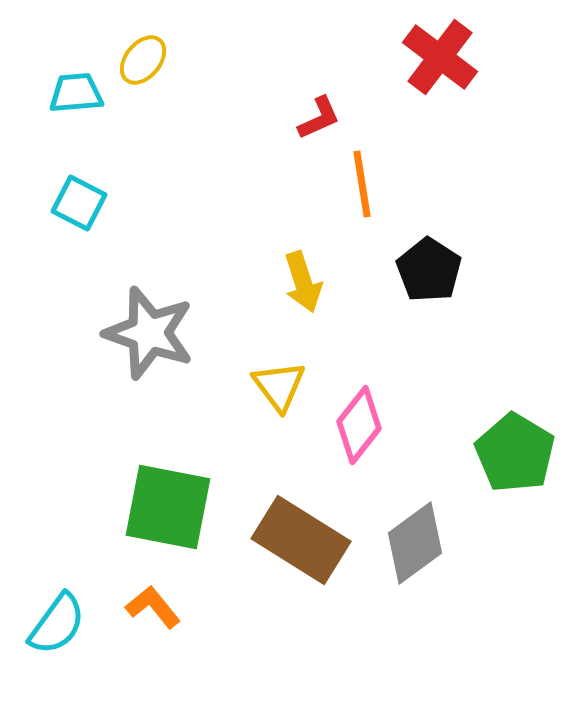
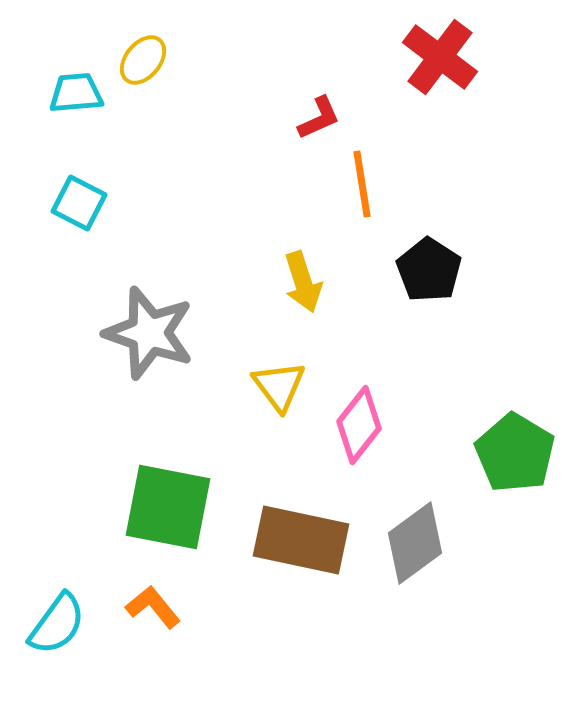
brown rectangle: rotated 20 degrees counterclockwise
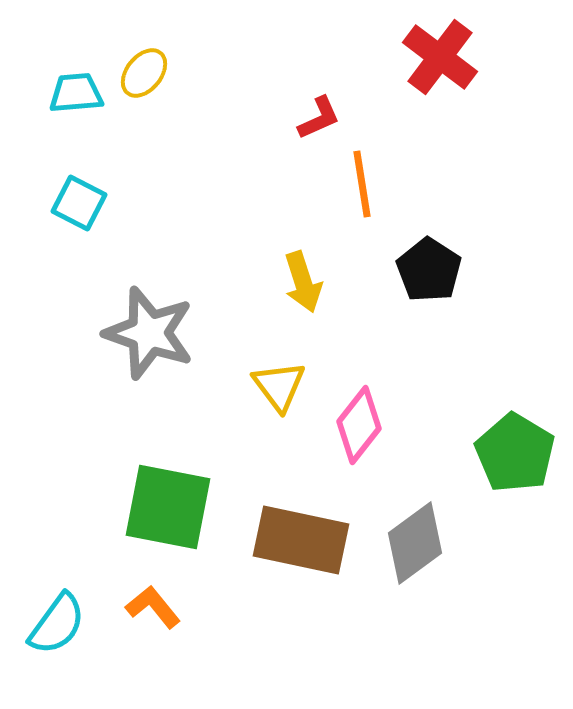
yellow ellipse: moved 1 px right, 13 px down
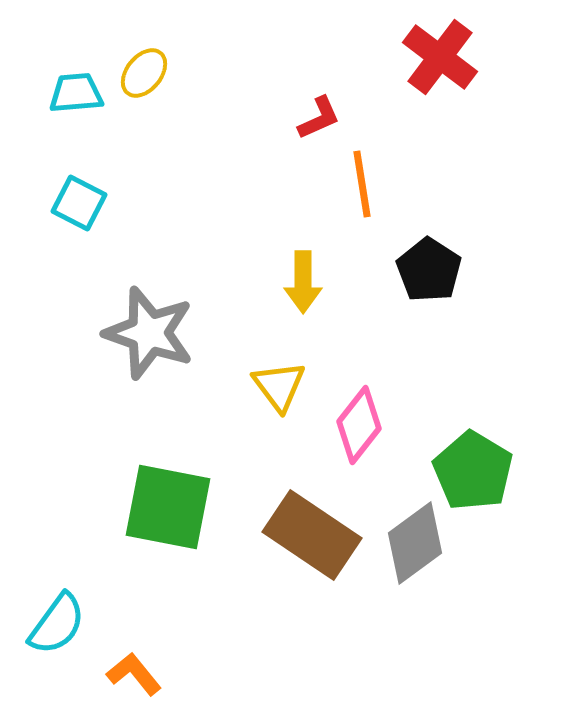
yellow arrow: rotated 18 degrees clockwise
green pentagon: moved 42 px left, 18 px down
brown rectangle: moved 11 px right, 5 px up; rotated 22 degrees clockwise
orange L-shape: moved 19 px left, 67 px down
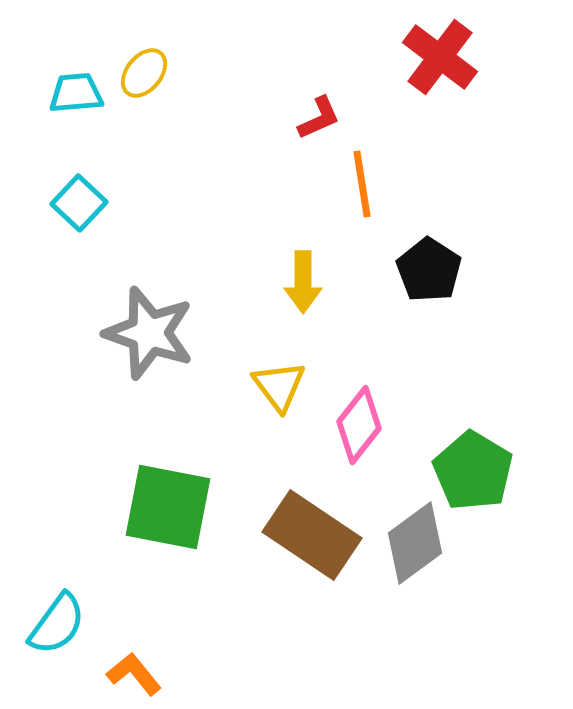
cyan square: rotated 16 degrees clockwise
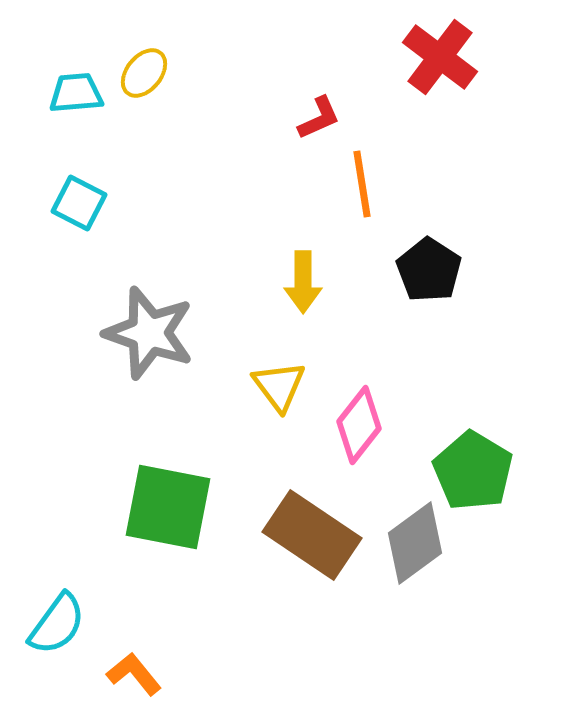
cyan square: rotated 16 degrees counterclockwise
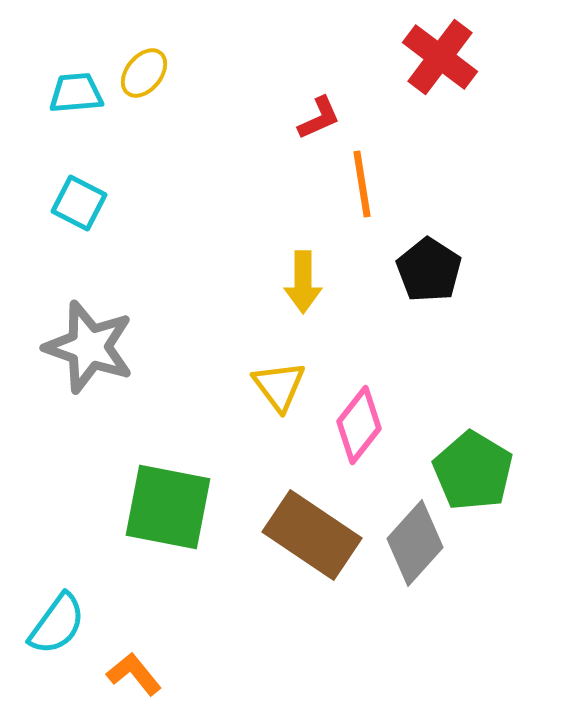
gray star: moved 60 px left, 14 px down
gray diamond: rotated 12 degrees counterclockwise
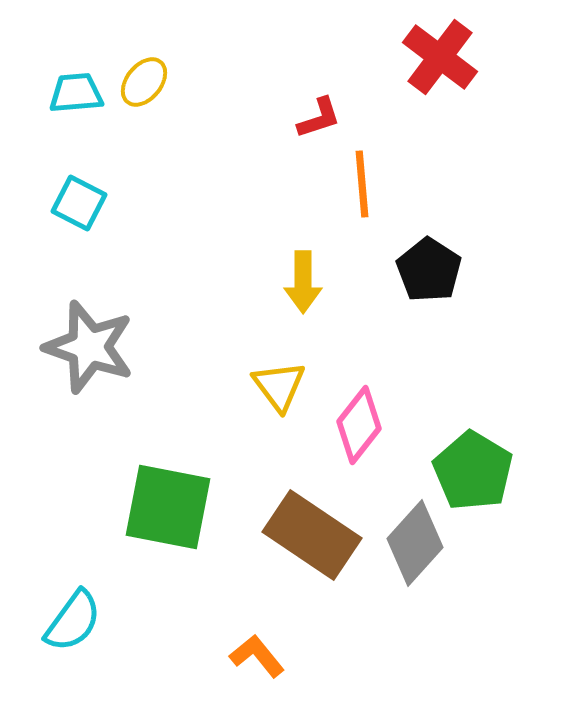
yellow ellipse: moved 9 px down
red L-shape: rotated 6 degrees clockwise
orange line: rotated 4 degrees clockwise
cyan semicircle: moved 16 px right, 3 px up
orange L-shape: moved 123 px right, 18 px up
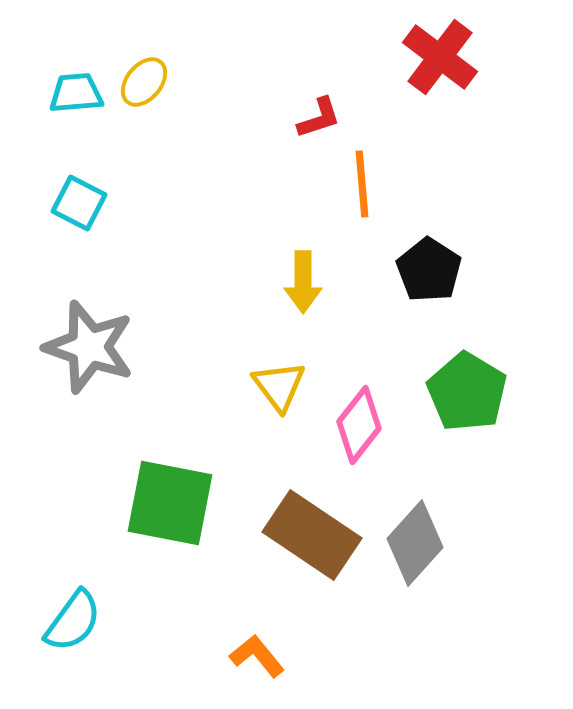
green pentagon: moved 6 px left, 79 px up
green square: moved 2 px right, 4 px up
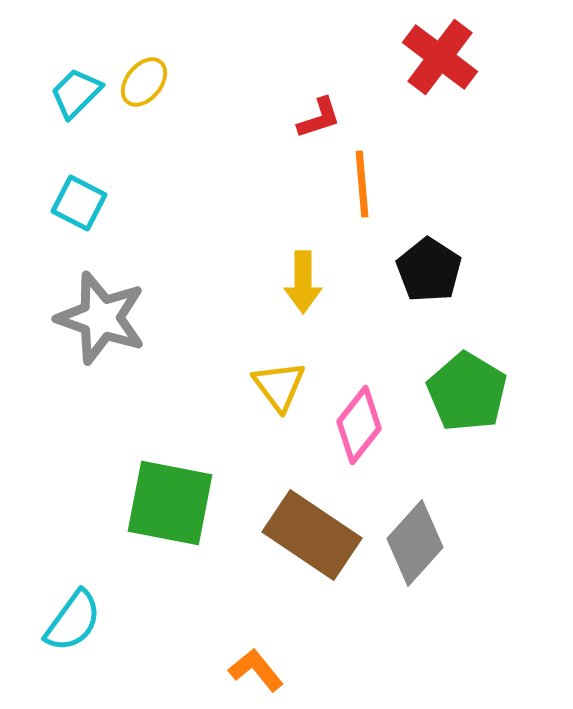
cyan trapezoid: rotated 40 degrees counterclockwise
gray star: moved 12 px right, 29 px up
orange L-shape: moved 1 px left, 14 px down
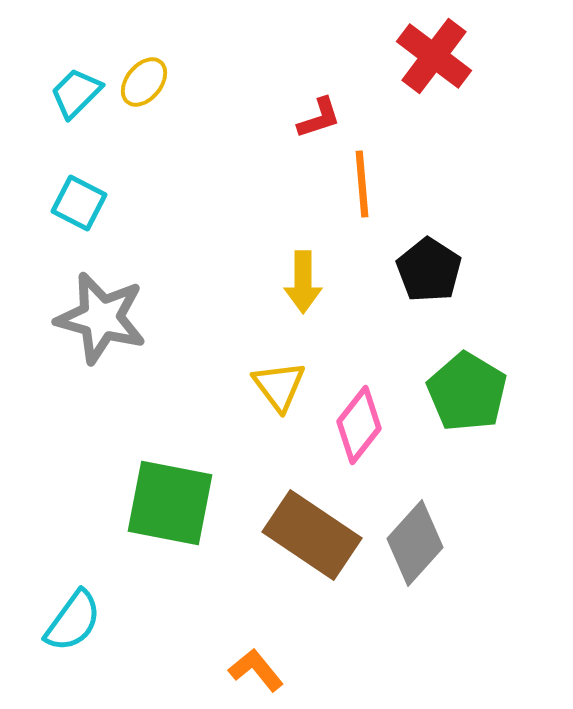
red cross: moved 6 px left, 1 px up
gray star: rotated 4 degrees counterclockwise
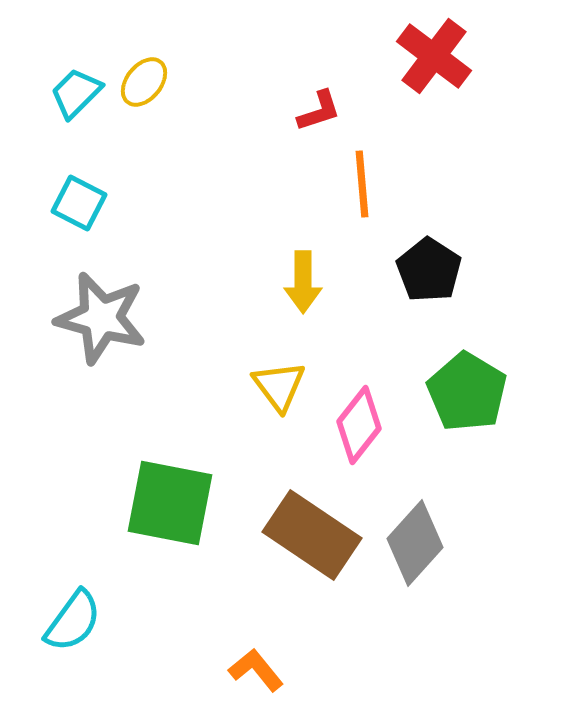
red L-shape: moved 7 px up
